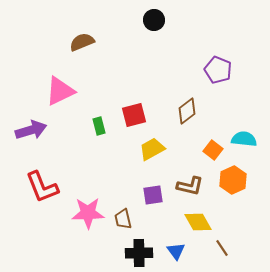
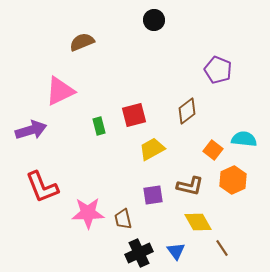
black cross: rotated 24 degrees counterclockwise
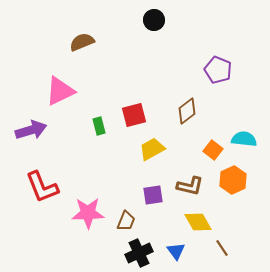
brown trapezoid: moved 3 px right, 2 px down; rotated 145 degrees counterclockwise
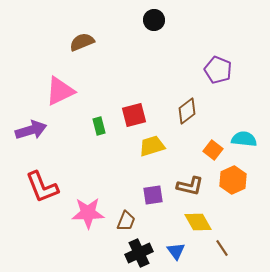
yellow trapezoid: moved 3 px up; rotated 12 degrees clockwise
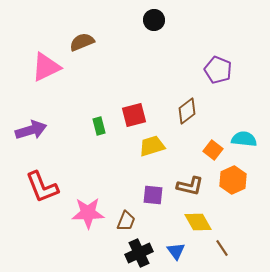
pink triangle: moved 14 px left, 24 px up
purple square: rotated 15 degrees clockwise
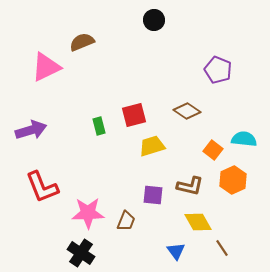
brown diamond: rotated 72 degrees clockwise
black cross: moved 58 px left; rotated 32 degrees counterclockwise
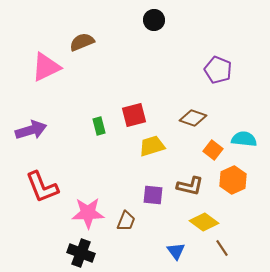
brown diamond: moved 6 px right, 7 px down; rotated 16 degrees counterclockwise
yellow diamond: moved 6 px right; rotated 24 degrees counterclockwise
black cross: rotated 12 degrees counterclockwise
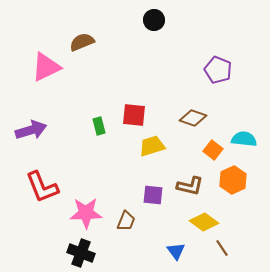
red square: rotated 20 degrees clockwise
pink star: moved 2 px left
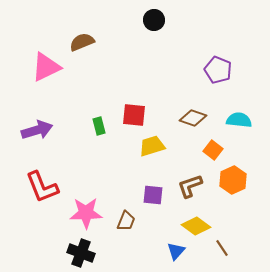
purple arrow: moved 6 px right
cyan semicircle: moved 5 px left, 19 px up
brown L-shape: rotated 148 degrees clockwise
yellow diamond: moved 8 px left, 4 px down
blue triangle: rotated 18 degrees clockwise
